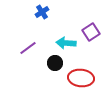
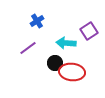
blue cross: moved 5 px left, 9 px down
purple square: moved 2 px left, 1 px up
red ellipse: moved 9 px left, 6 px up
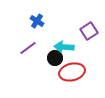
blue cross: rotated 24 degrees counterclockwise
cyan arrow: moved 2 px left, 4 px down
black circle: moved 5 px up
red ellipse: rotated 20 degrees counterclockwise
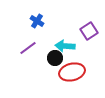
cyan arrow: moved 1 px right, 1 px up
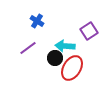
red ellipse: moved 4 px up; rotated 45 degrees counterclockwise
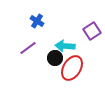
purple square: moved 3 px right
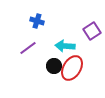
blue cross: rotated 16 degrees counterclockwise
black circle: moved 1 px left, 8 px down
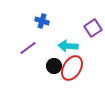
blue cross: moved 5 px right
purple square: moved 1 px right, 3 px up
cyan arrow: moved 3 px right
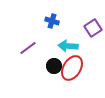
blue cross: moved 10 px right
